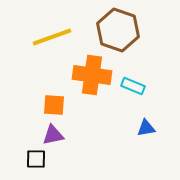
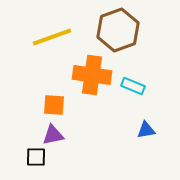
brown hexagon: rotated 21 degrees clockwise
blue triangle: moved 2 px down
black square: moved 2 px up
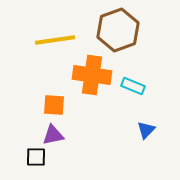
yellow line: moved 3 px right, 3 px down; rotated 12 degrees clockwise
blue triangle: rotated 36 degrees counterclockwise
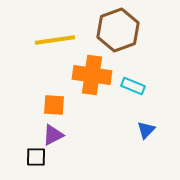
purple triangle: rotated 15 degrees counterclockwise
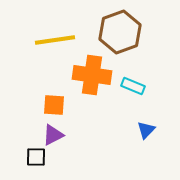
brown hexagon: moved 2 px right, 2 px down
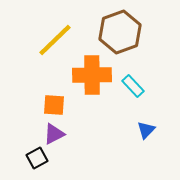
yellow line: rotated 36 degrees counterclockwise
orange cross: rotated 9 degrees counterclockwise
cyan rectangle: rotated 25 degrees clockwise
purple triangle: moved 1 px right, 1 px up
black square: moved 1 px right, 1 px down; rotated 30 degrees counterclockwise
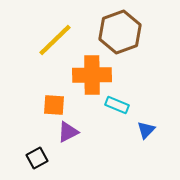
cyan rectangle: moved 16 px left, 19 px down; rotated 25 degrees counterclockwise
purple triangle: moved 14 px right, 2 px up
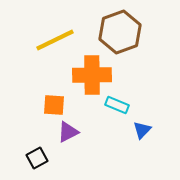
yellow line: rotated 18 degrees clockwise
blue triangle: moved 4 px left
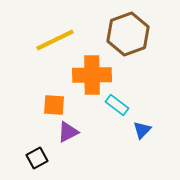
brown hexagon: moved 8 px right, 2 px down
cyan rectangle: rotated 15 degrees clockwise
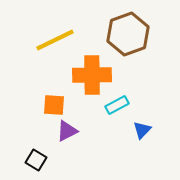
cyan rectangle: rotated 65 degrees counterclockwise
purple triangle: moved 1 px left, 1 px up
black square: moved 1 px left, 2 px down; rotated 30 degrees counterclockwise
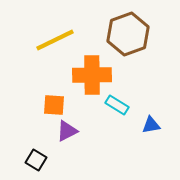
cyan rectangle: rotated 60 degrees clockwise
blue triangle: moved 9 px right, 5 px up; rotated 36 degrees clockwise
